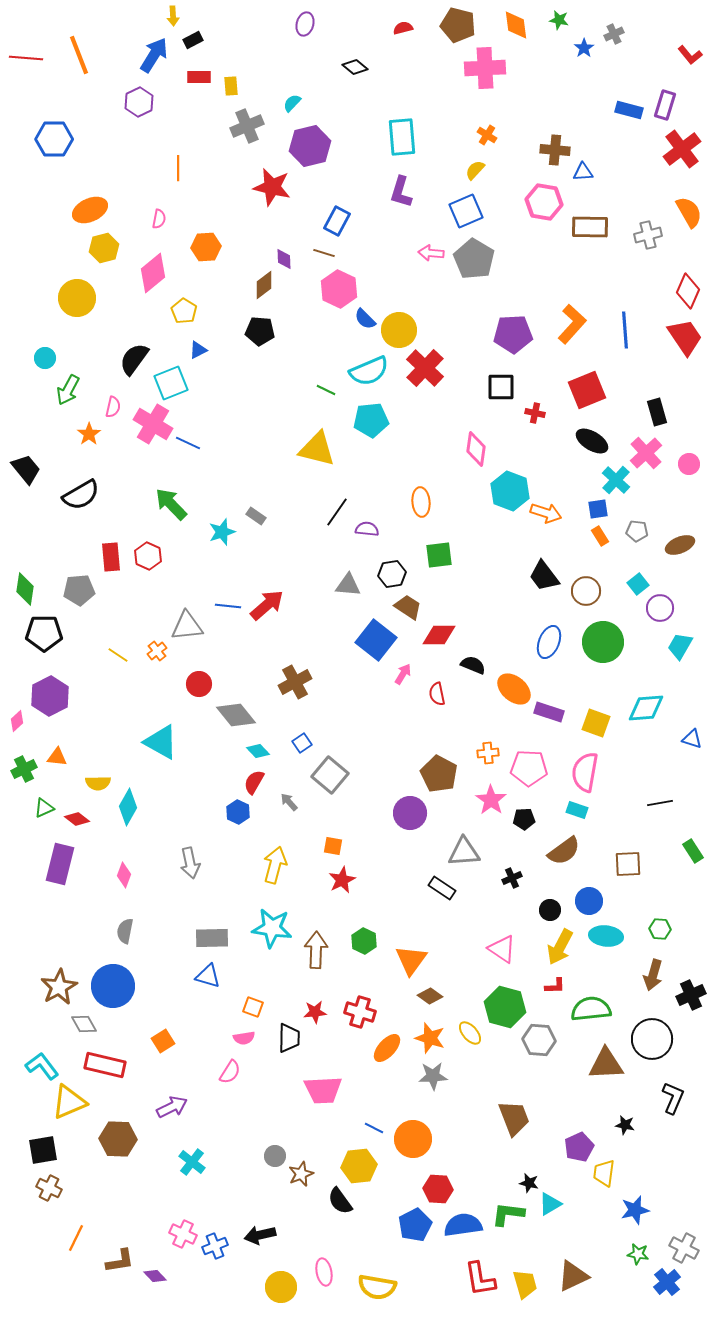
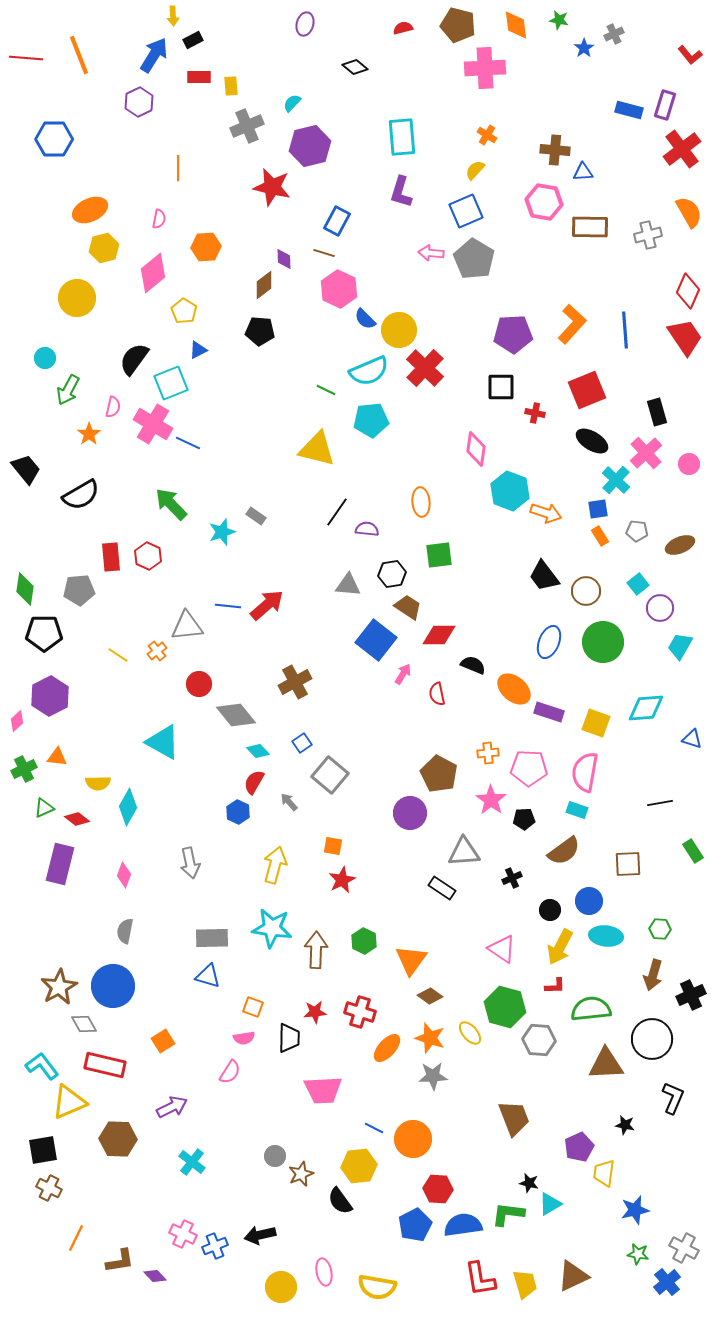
cyan triangle at (161, 742): moved 2 px right
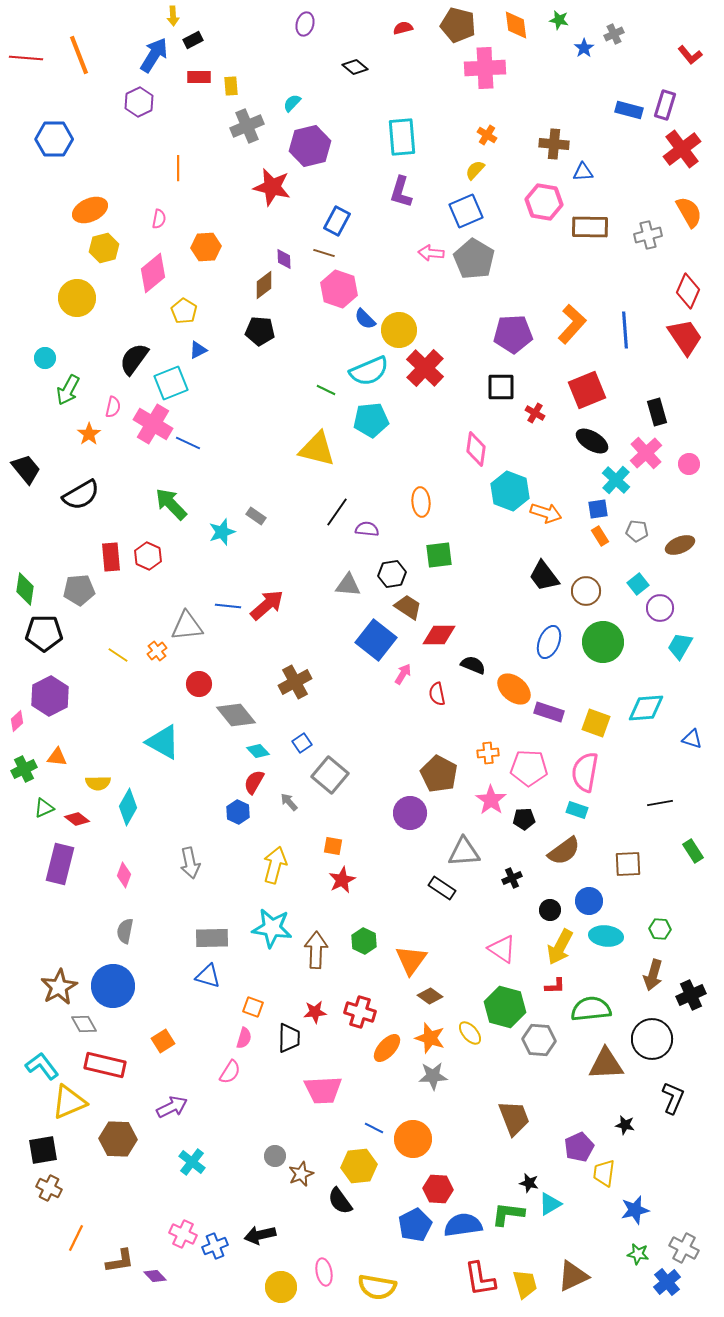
brown cross at (555, 150): moved 1 px left, 6 px up
pink hexagon at (339, 289): rotated 6 degrees counterclockwise
red cross at (535, 413): rotated 18 degrees clockwise
pink semicircle at (244, 1038): rotated 65 degrees counterclockwise
